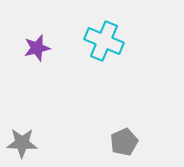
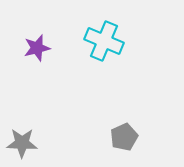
gray pentagon: moved 5 px up
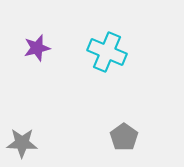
cyan cross: moved 3 px right, 11 px down
gray pentagon: rotated 12 degrees counterclockwise
